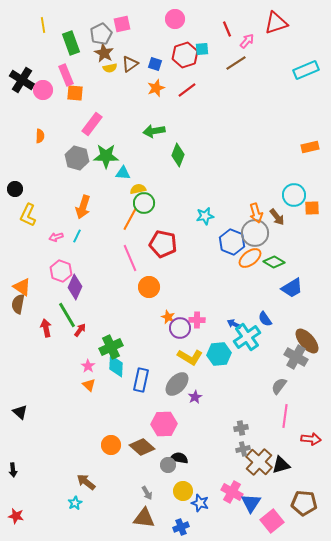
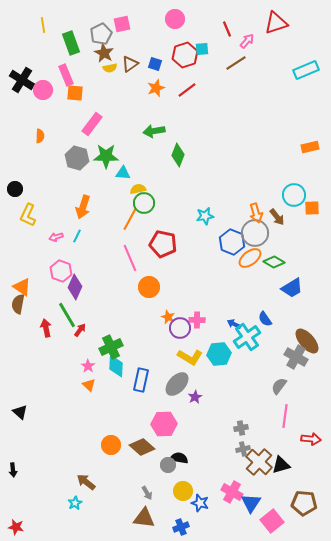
red star at (16, 516): moved 11 px down
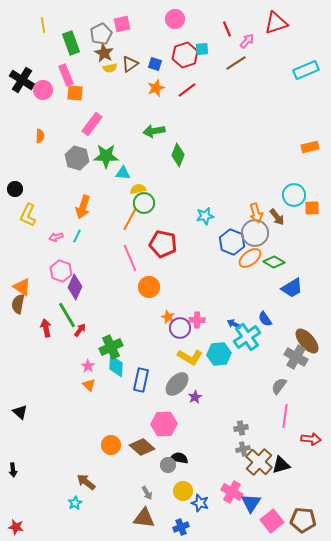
brown pentagon at (304, 503): moved 1 px left, 17 px down
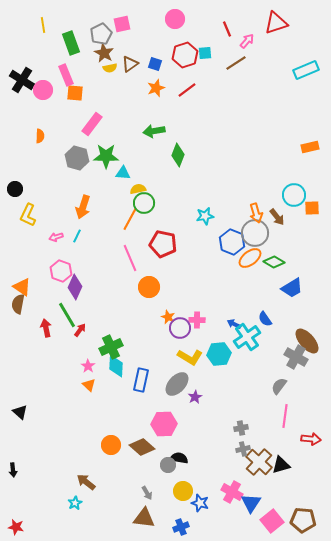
cyan square at (202, 49): moved 3 px right, 4 px down
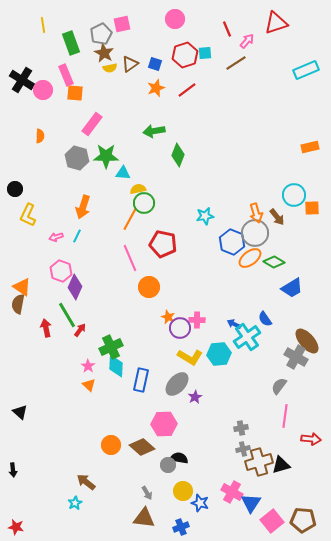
brown cross at (259, 462): rotated 32 degrees clockwise
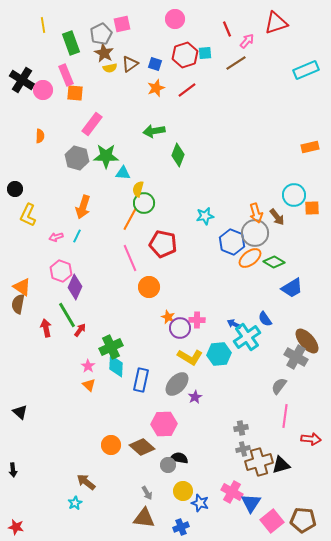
yellow semicircle at (138, 189): rotated 63 degrees counterclockwise
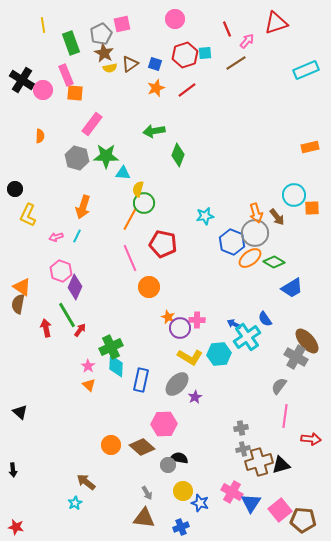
pink square at (272, 521): moved 8 px right, 11 px up
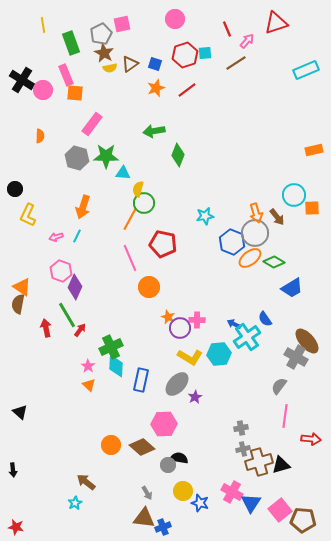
orange rectangle at (310, 147): moved 4 px right, 3 px down
blue cross at (181, 527): moved 18 px left
